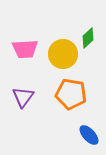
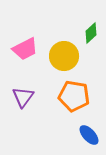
green diamond: moved 3 px right, 5 px up
pink trapezoid: rotated 24 degrees counterclockwise
yellow circle: moved 1 px right, 2 px down
orange pentagon: moved 3 px right, 2 px down
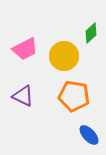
purple triangle: moved 1 px up; rotated 40 degrees counterclockwise
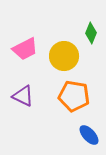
green diamond: rotated 25 degrees counterclockwise
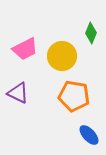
yellow circle: moved 2 px left
purple triangle: moved 5 px left, 3 px up
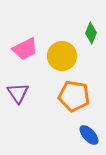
purple triangle: rotated 30 degrees clockwise
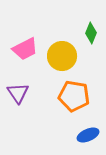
blue ellipse: moved 1 px left; rotated 70 degrees counterclockwise
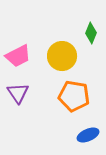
pink trapezoid: moved 7 px left, 7 px down
